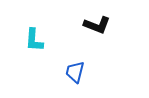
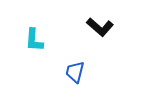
black L-shape: moved 3 px right, 2 px down; rotated 20 degrees clockwise
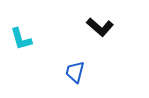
cyan L-shape: moved 13 px left, 1 px up; rotated 20 degrees counterclockwise
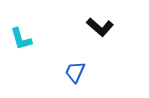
blue trapezoid: rotated 10 degrees clockwise
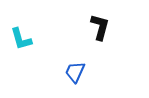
black L-shape: rotated 116 degrees counterclockwise
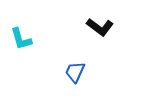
black L-shape: rotated 112 degrees clockwise
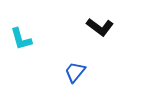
blue trapezoid: rotated 15 degrees clockwise
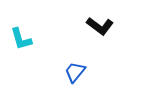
black L-shape: moved 1 px up
